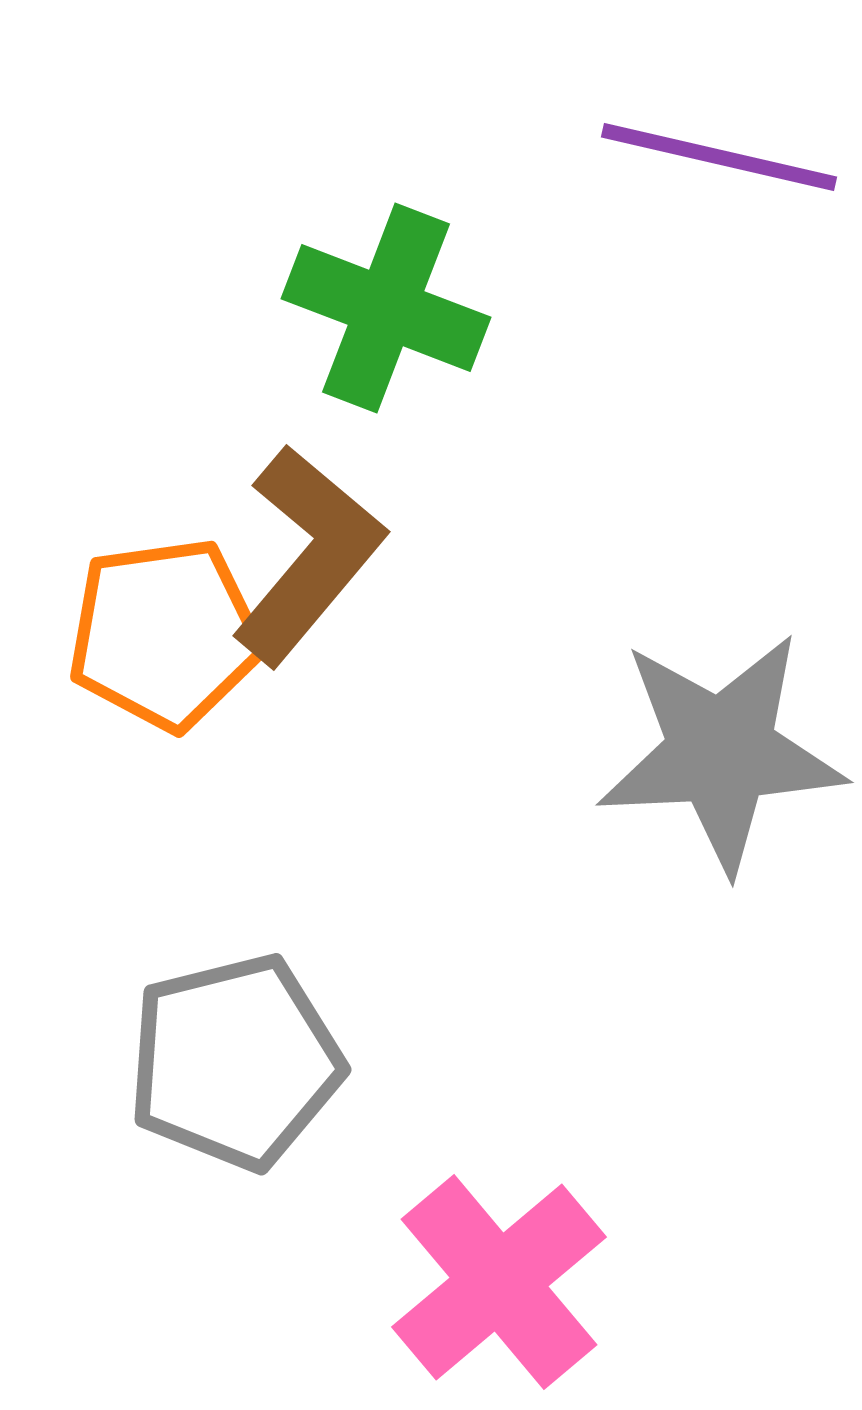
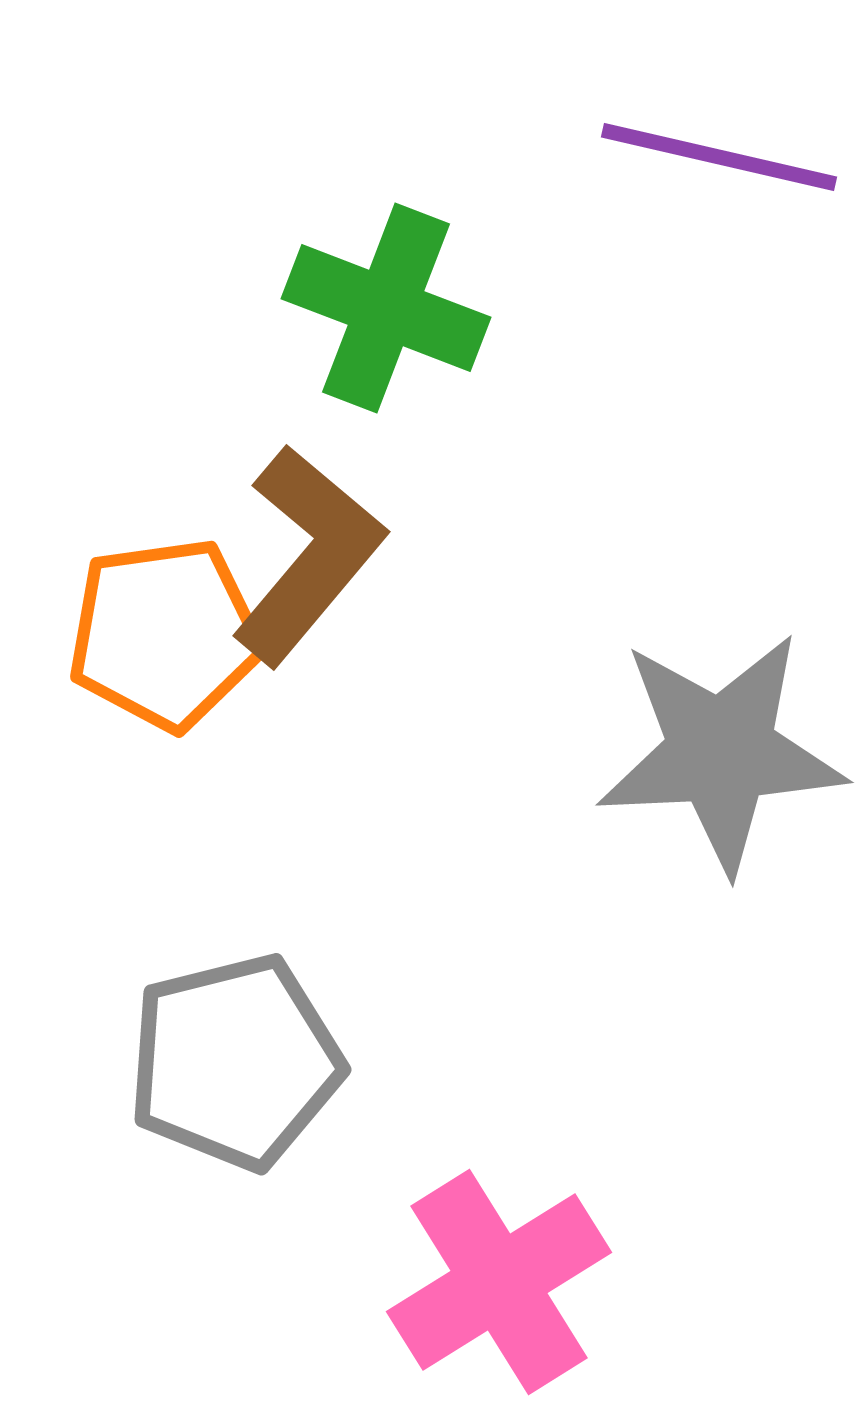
pink cross: rotated 8 degrees clockwise
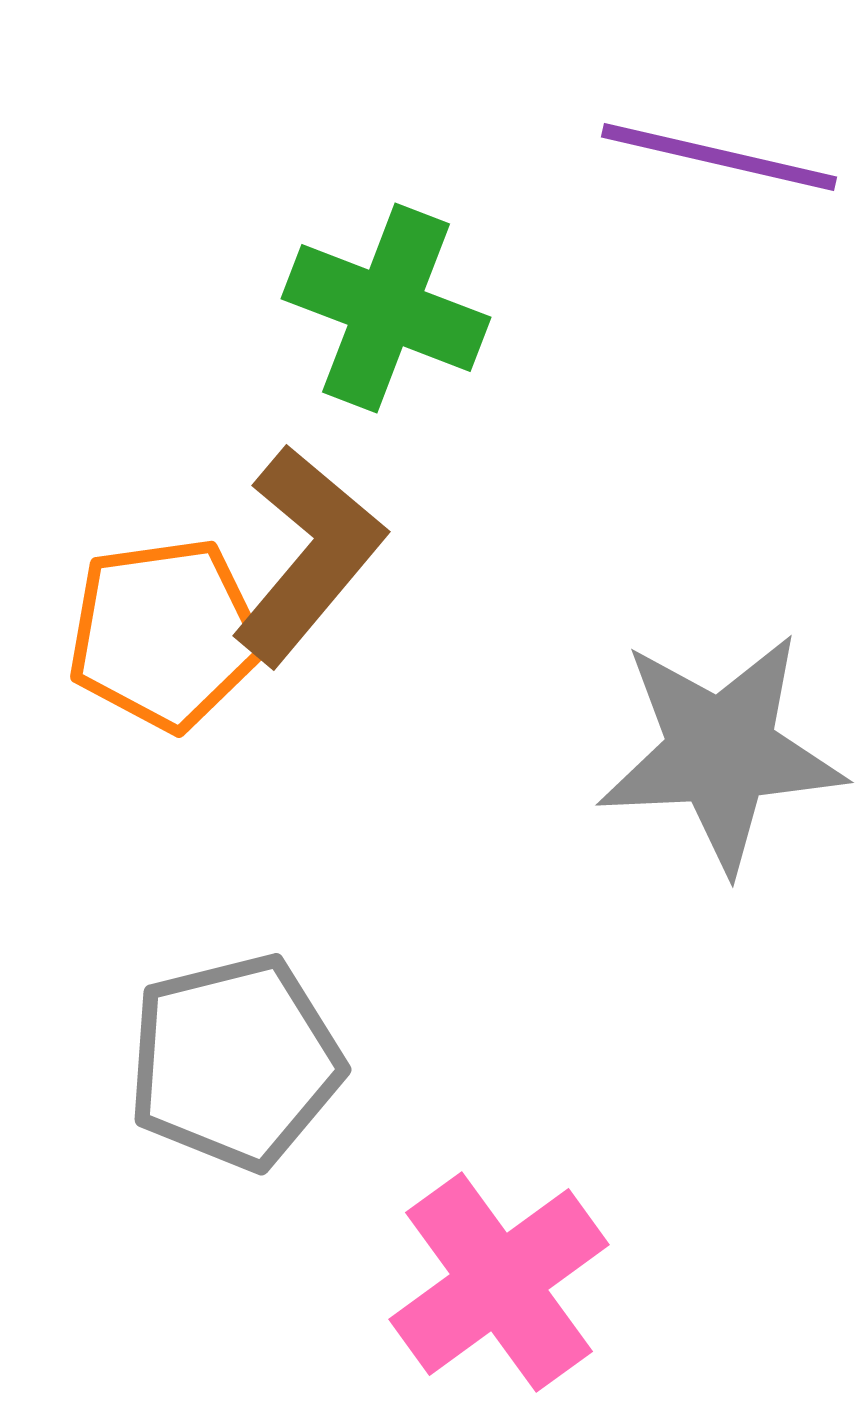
pink cross: rotated 4 degrees counterclockwise
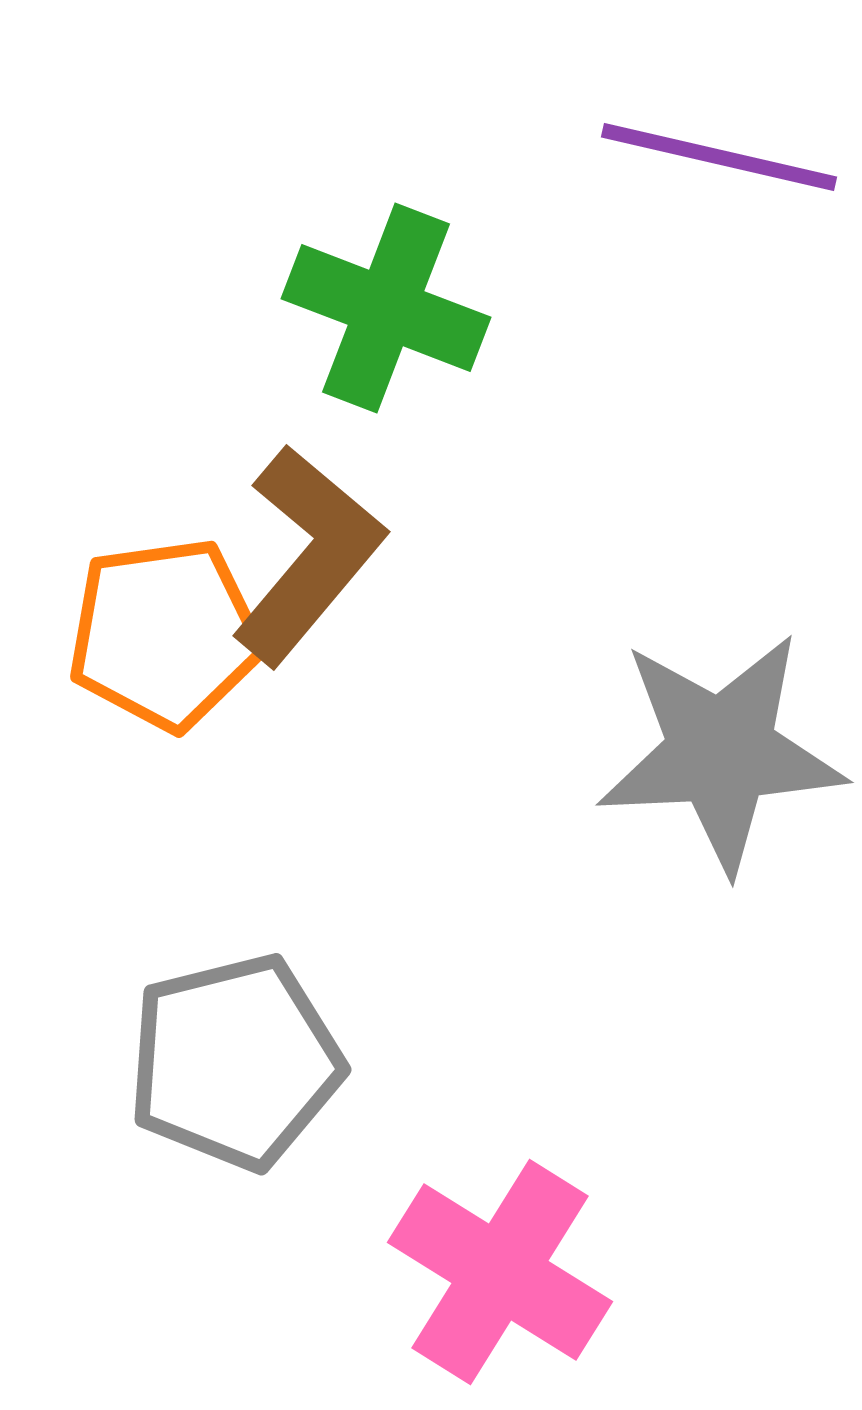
pink cross: moved 1 px right, 10 px up; rotated 22 degrees counterclockwise
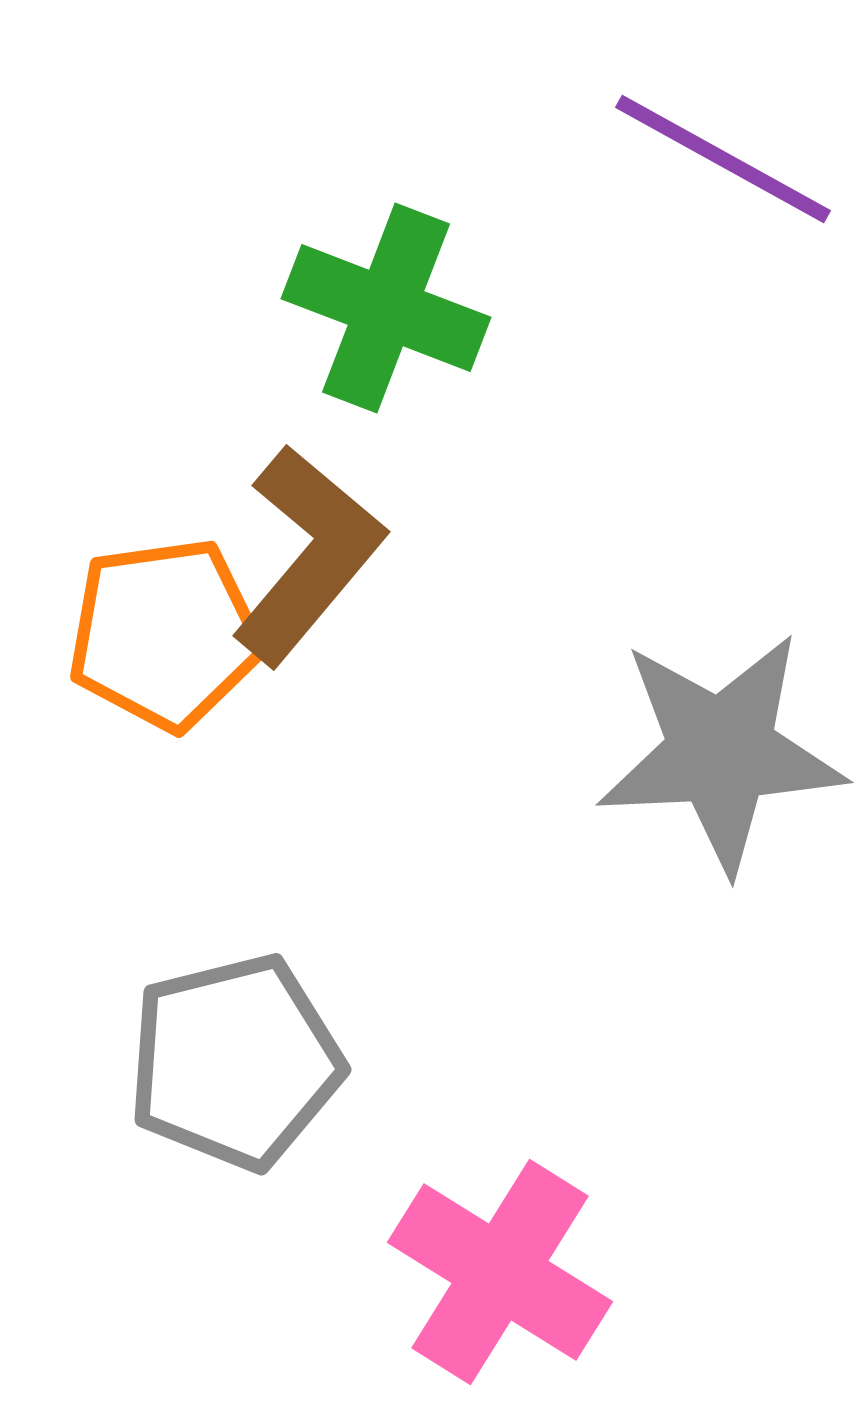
purple line: moved 4 px right, 2 px down; rotated 16 degrees clockwise
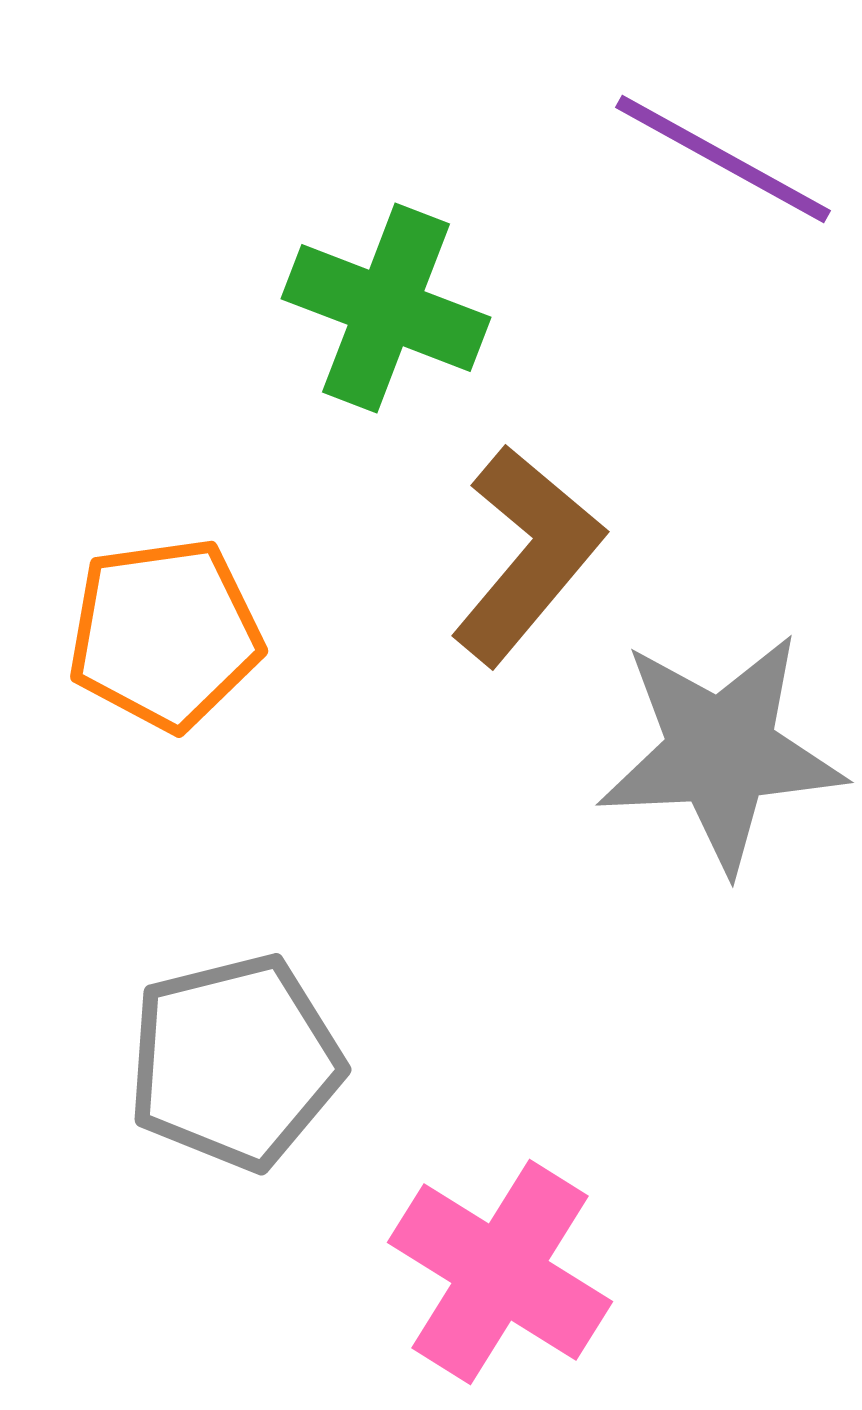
brown L-shape: moved 219 px right
